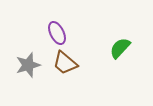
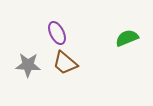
green semicircle: moved 7 px right, 10 px up; rotated 25 degrees clockwise
gray star: rotated 20 degrees clockwise
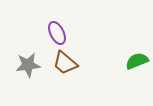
green semicircle: moved 10 px right, 23 px down
gray star: rotated 10 degrees counterclockwise
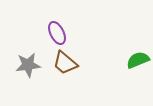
green semicircle: moved 1 px right, 1 px up
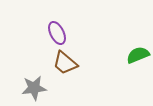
green semicircle: moved 5 px up
gray star: moved 6 px right, 23 px down
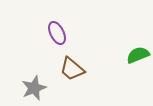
brown trapezoid: moved 7 px right, 6 px down
gray star: rotated 15 degrees counterclockwise
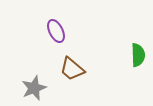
purple ellipse: moved 1 px left, 2 px up
green semicircle: rotated 110 degrees clockwise
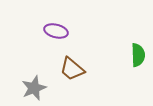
purple ellipse: rotated 50 degrees counterclockwise
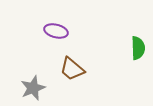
green semicircle: moved 7 px up
gray star: moved 1 px left
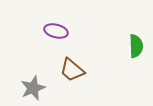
green semicircle: moved 2 px left, 2 px up
brown trapezoid: moved 1 px down
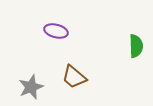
brown trapezoid: moved 2 px right, 7 px down
gray star: moved 2 px left, 1 px up
